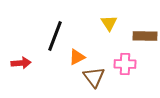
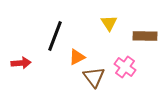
pink cross: moved 3 px down; rotated 35 degrees clockwise
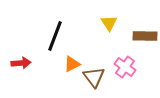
orange triangle: moved 5 px left, 7 px down
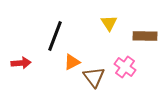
orange triangle: moved 2 px up
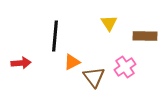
black line: rotated 16 degrees counterclockwise
pink cross: rotated 20 degrees clockwise
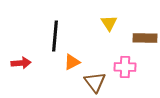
brown rectangle: moved 2 px down
pink cross: rotated 35 degrees clockwise
brown triangle: moved 1 px right, 5 px down
